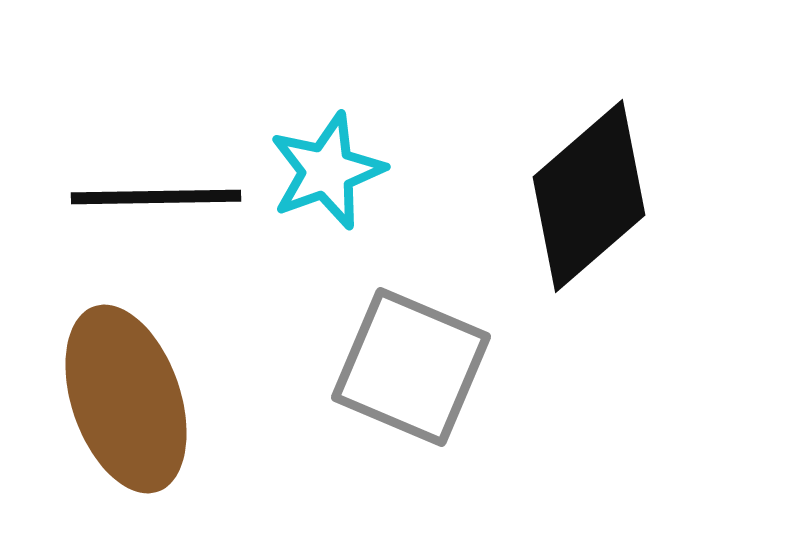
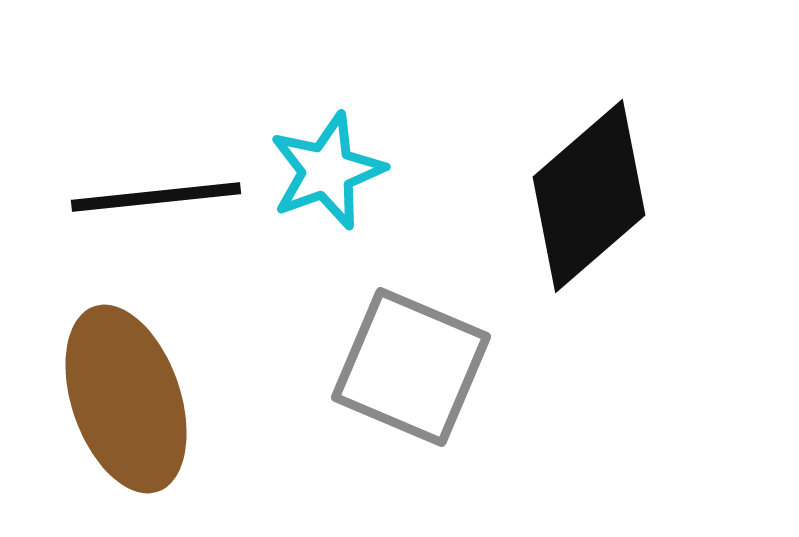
black line: rotated 5 degrees counterclockwise
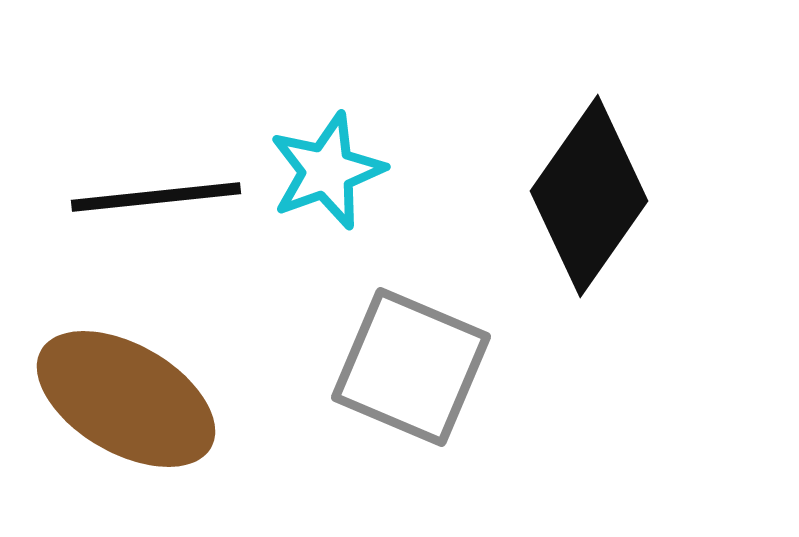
black diamond: rotated 14 degrees counterclockwise
brown ellipse: rotated 41 degrees counterclockwise
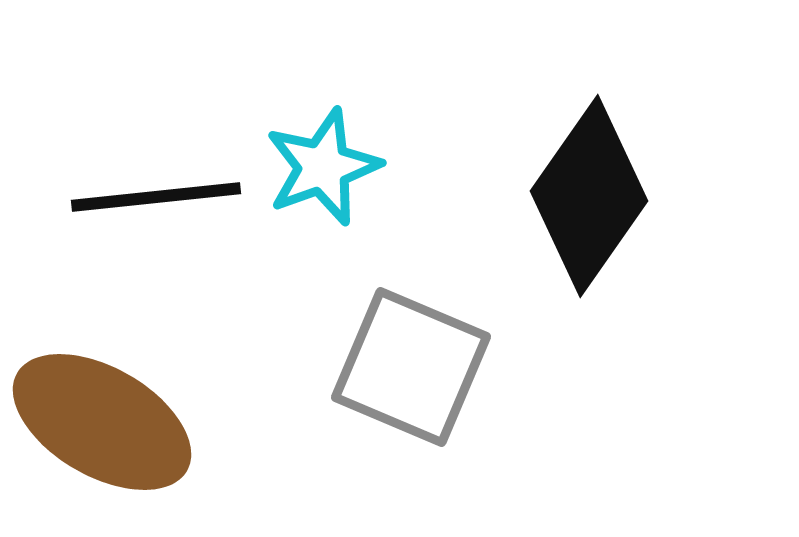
cyan star: moved 4 px left, 4 px up
brown ellipse: moved 24 px left, 23 px down
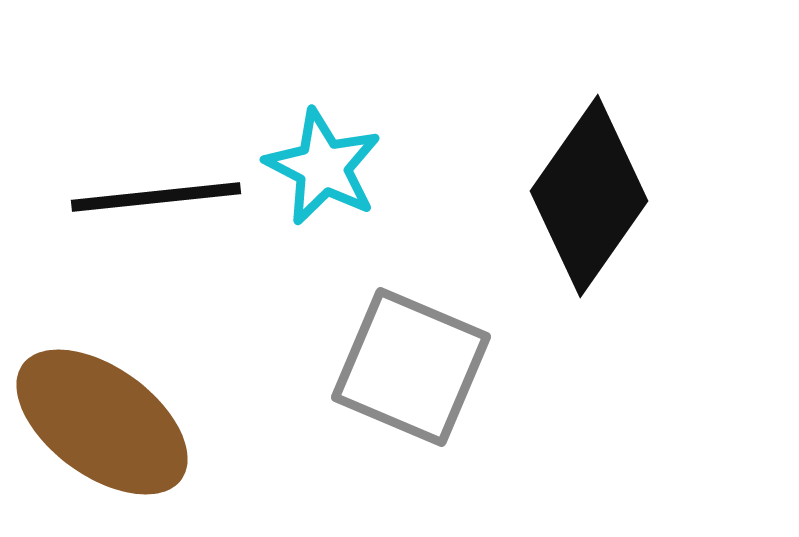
cyan star: rotated 25 degrees counterclockwise
brown ellipse: rotated 6 degrees clockwise
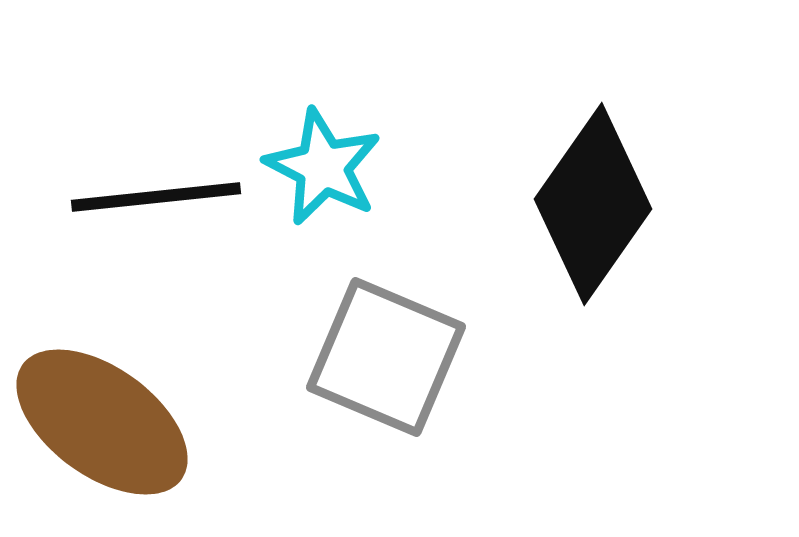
black diamond: moved 4 px right, 8 px down
gray square: moved 25 px left, 10 px up
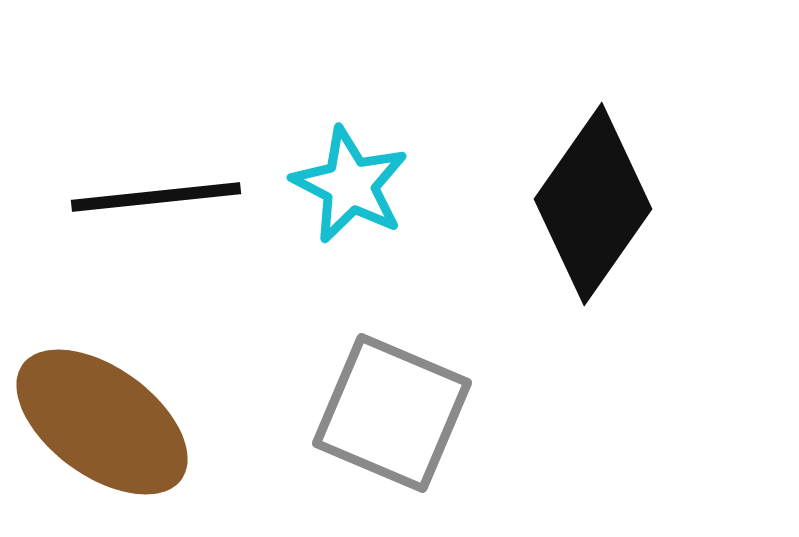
cyan star: moved 27 px right, 18 px down
gray square: moved 6 px right, 56 px down
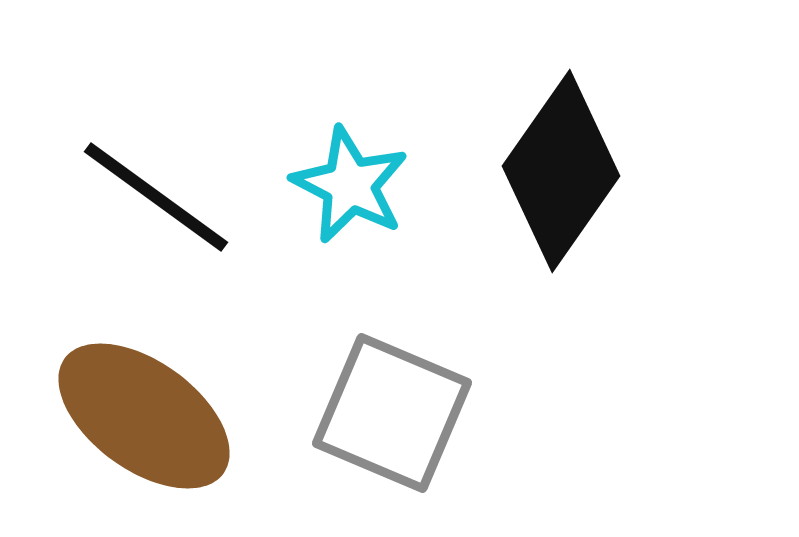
black line: rotated 42 degrees clockwise
black diamond: moved 32 px left, 33 px up
brown ellipse: moved 42 px right, 6 px up
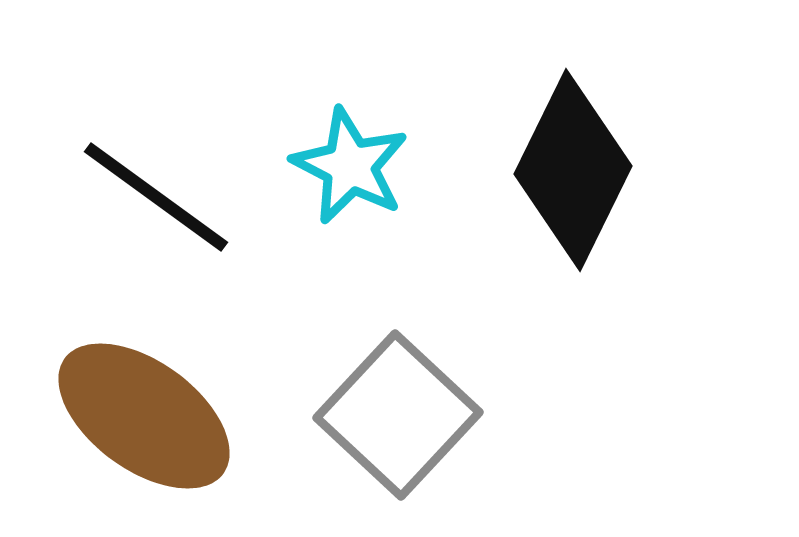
black diamond: moved 12 px right, 1 px up; rotated 9 degrees counterclockwise
cyan star: moved 19 px up
gray square: moved 6 px right, 2 px down; rotated 20 degrees clockwise
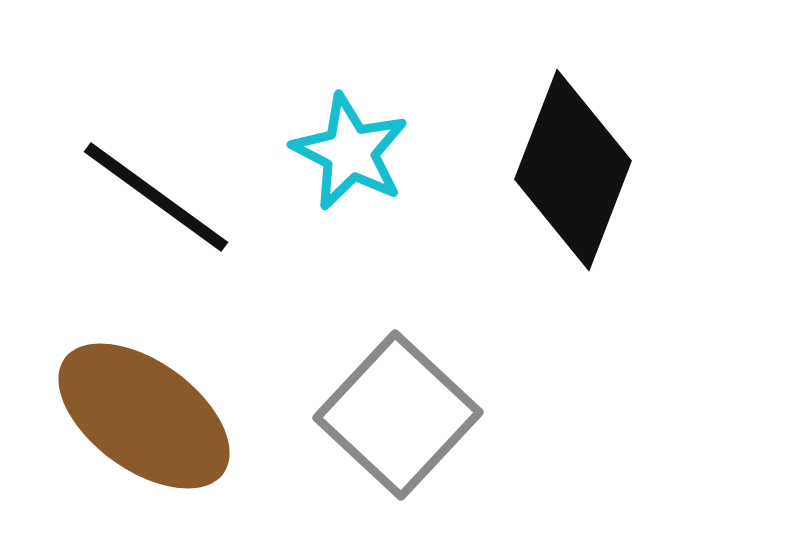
cyan star: moved 14 px up
black diamond: rotated 5 degrees counterclockwise
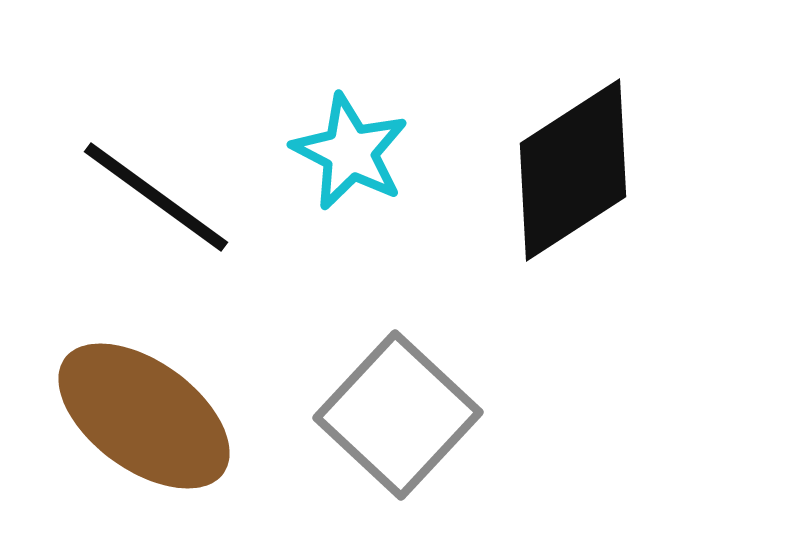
black diamond: rotated 36 degrees clockwise
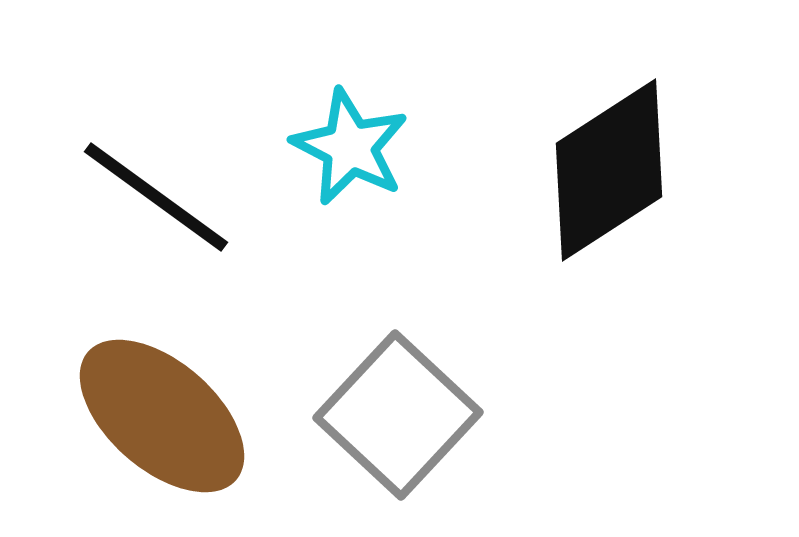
cyan star: moved 5 px up
black diamond: moved 36 px right
brown ellipse: moved 18 px right; rotated 5 degrees clockwise
